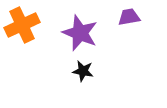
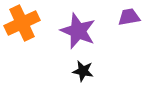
orange cross: moved 2 px up
purple star: moved 2 px left, 2 px up
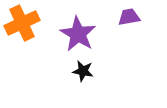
purple star: moved 3 px down; rotated 9 degrees clockwise
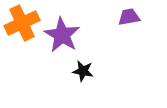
purple star: moved 16 px left, 1 px down
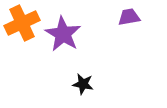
purple star: moved 1 px right, 1 px up
black star: moved 13 px down
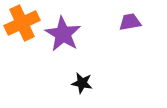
purple trapezoid: moved 1 px right, 5 px down
black star: moved 1 px left, 1 px up
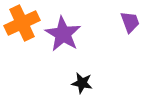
purple trapezoid: rotated 80 degrees clockwise
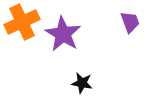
orange cross: moved 1 px up
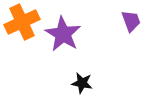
purple trapezoid: moved 1 px right, 1 px up
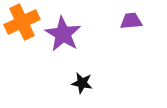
purple trapezoid: rotated 75 degrees counterclockwise
